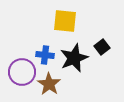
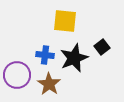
purple circle: moved 5 px left, 3 px down
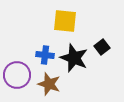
black star: rotated 28 degrees counterclockwise
brown star: rotated 15 degrees counterclockwise
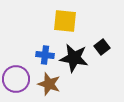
black star: rotated 12 degrees counterclockwise
purple circle: moved 1 px left, 4 px down
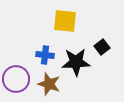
black star: moved 2 px right, 4 px down; rotated 12 degrees counterclockwise
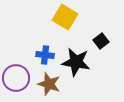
yellow square: moved 4 px up; rotated 25 degrees clockwise
black square: moved 1 px left, 6 px up
black star: rotated 12 degrees clockwise
purple circle: moved 1 px up
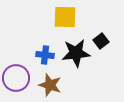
yellow square: rotated 30 degrees counterclockwise
black star: moved 9 px up; rotated 16 degrees counterclockwise
brown star: moved 1 px right, 1 px down
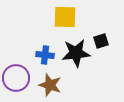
black square: rotated 21 degrees clockwise
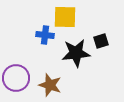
blue cross: moved 20 px up
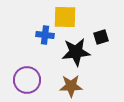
black square: moved 4 px up
black star: moved 1 px up
purple circle: moved 11 px right, 2 px down
brown star: moved 21 px right, 1 px down; rotated 20 degrees counterclockwise
